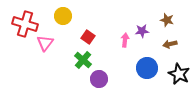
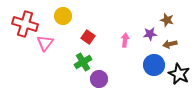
purple star: moved 8 px right, 3 px down
green cross: moved 2 px down; rotated 18 degrees clockwise
blue circle: moved 7 px right, 3 px up
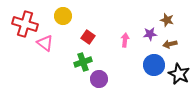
pink triangle: rotated 30 degrees counterclockwise
green cross: rotated 12 degrees clockwise
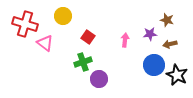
black star: moved 2 px left, 1 px down
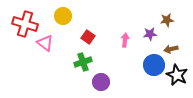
brown star: rotated 24 degrees counterclockwise
brown arrow: moved 1 px right, 5 px down
purple circle: moved 2 px right, 3 px down
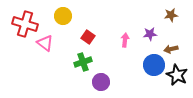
brown star: moved 4 px right, 5 px up
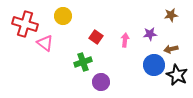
red square: moved 8 px right
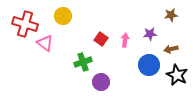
red square: moved 5 px right, 2 px down
blue circle: moved 5 px left
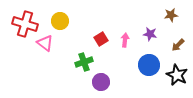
yellow circle: moved 3 px left, 5 px down
purple star: rotated 16 degrees clockwise
red square: rotated 24 degrees clockwise
brown arrow: moved 7 px right, 4 px up; rotated 32 degrees counterclockwise
green cross: moved 1 px right
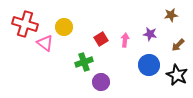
yellow circle: moved 4 px right, 6 px down
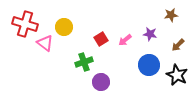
pink arrow: rotated 136 degrees counterclockwise
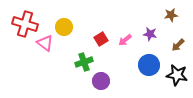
black star: rotated 15 degrees counterclockwise
purple circle: moved 1 px up
